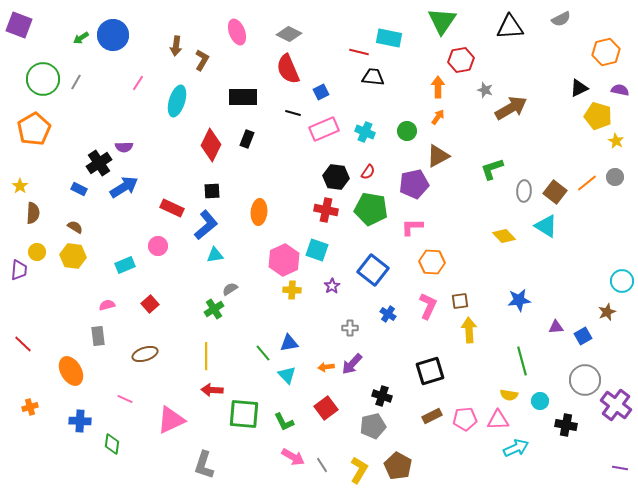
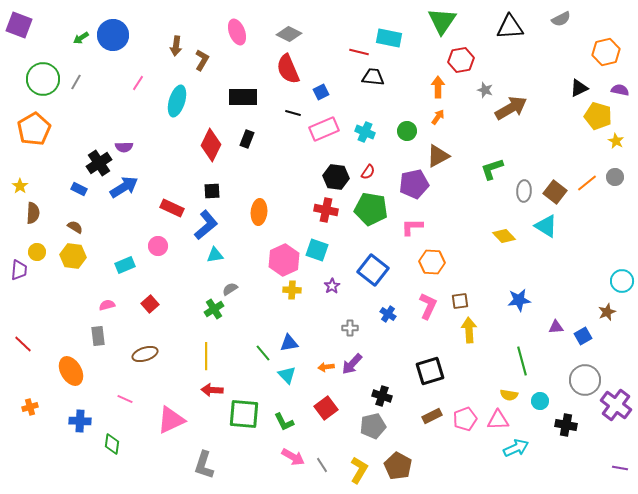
pink pentagon at (465, 419): rotated 15 degrees counterclockwise
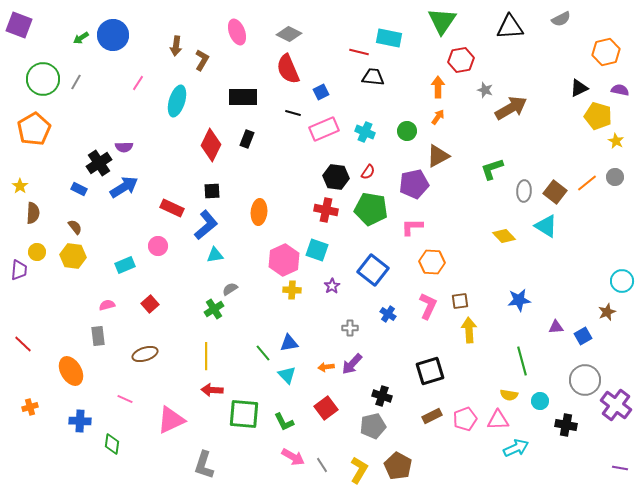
brown semicircle at (75, 227): rotated 21 degrees clockwise
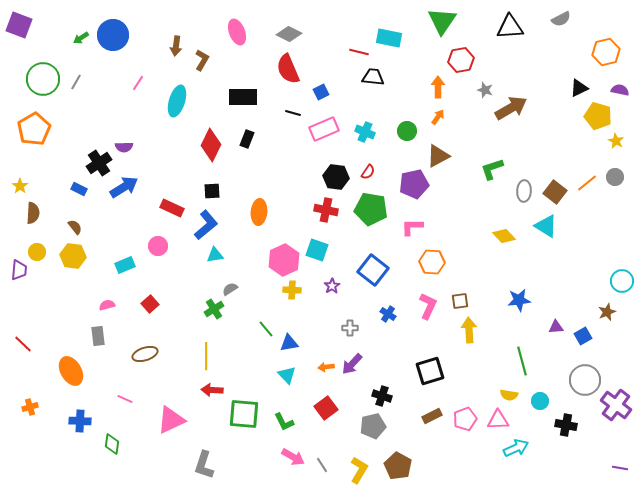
green line at (263, 353): moved 3 px right, 24 px up
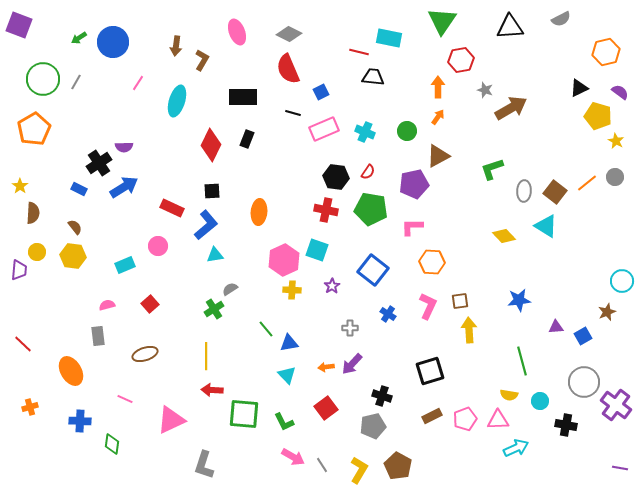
blue circle at (113, 35): moved 7 px down
green arrow at (81, 38): moved 2 px left
purple semicircle at (620, 90): moved 2 px down; rotated 24 degrees clockwise
gray circle at (585, 380): moved 1 px left, 2 px down
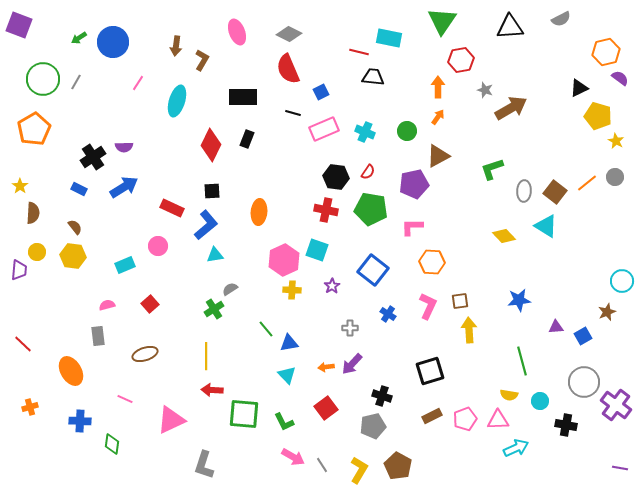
purple semicircle at (620, 92): moved 14 px up
black cross at (99, 163): moved 6 px left, 6 px up
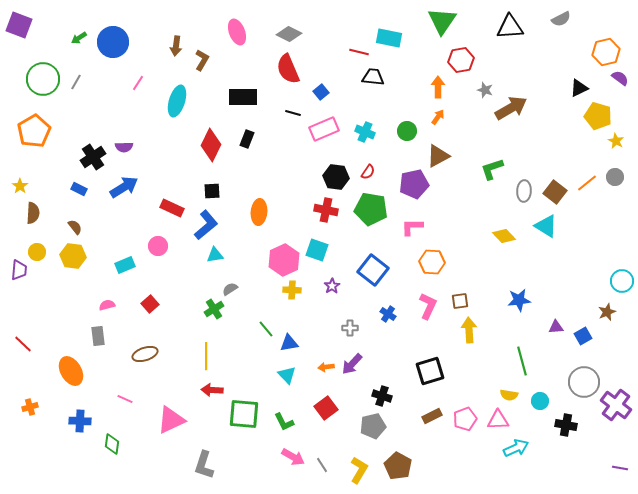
blue square at (321, 92): rotated 14 degrees counterclockwise
orange pentagon at (34, 129): moved 2 px down
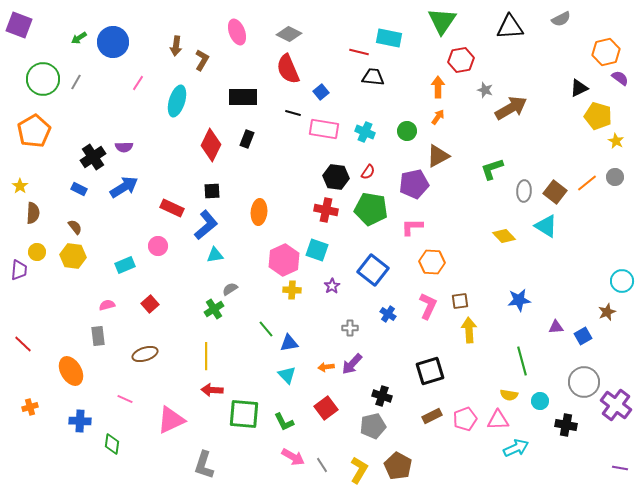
pink rectangle at (324, 129): rotated 32 degrees clockwise
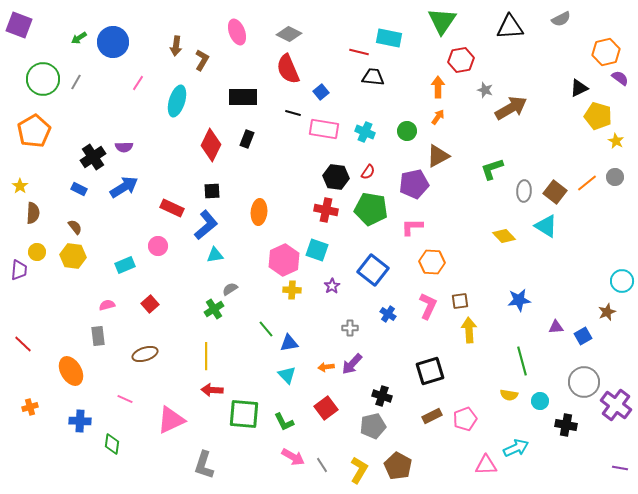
pink triangle at (498, 420): moved 12 px left, 45 px down
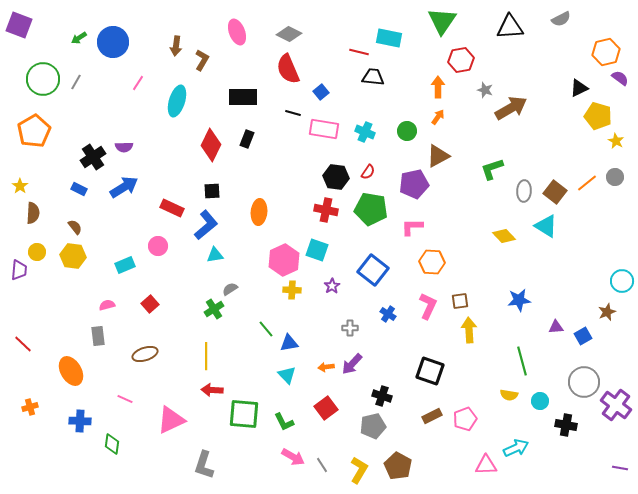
black square at (430, 371): rotated 36 degrees clockwise
